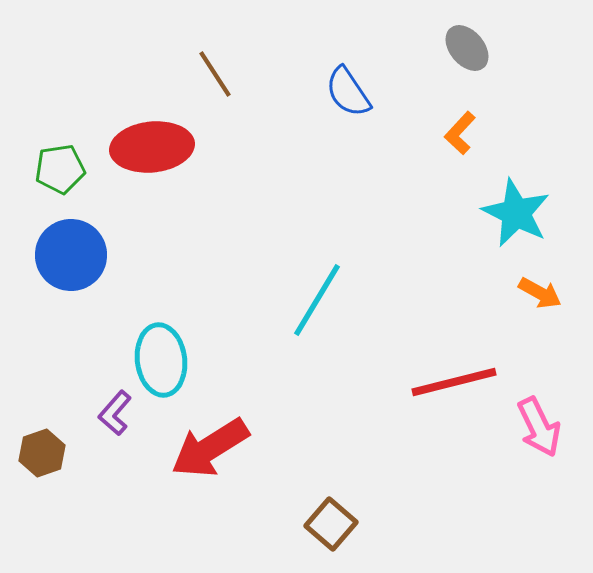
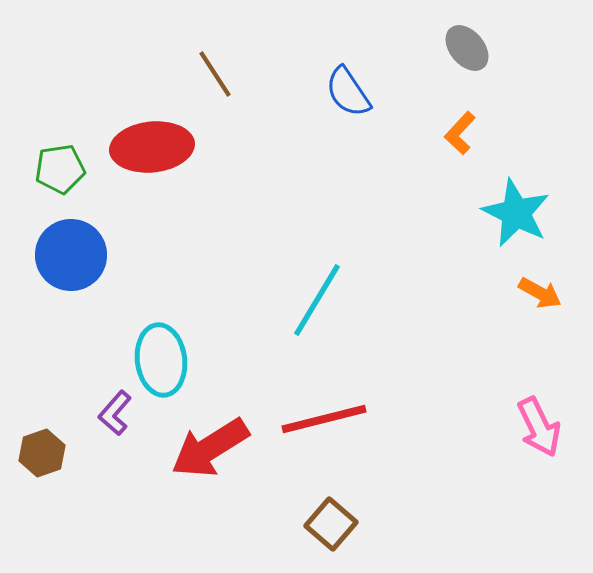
red line: moved 130 px left, 37 px down
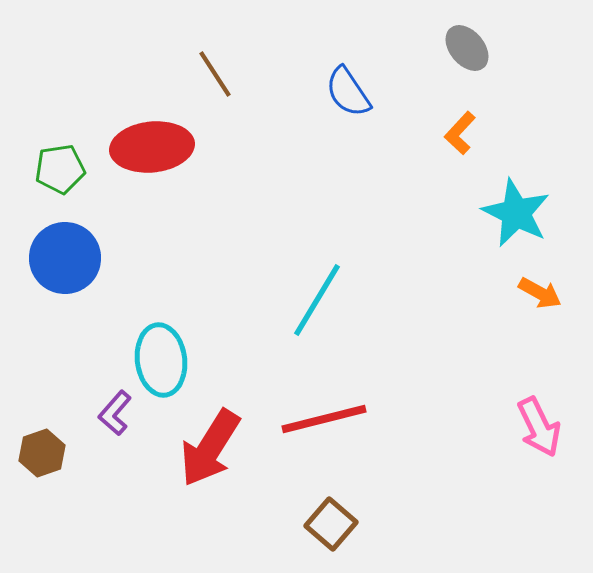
blue circle: moved 6 px left, 3 px down
red arrow: rotated 26 degrees counterclockwise
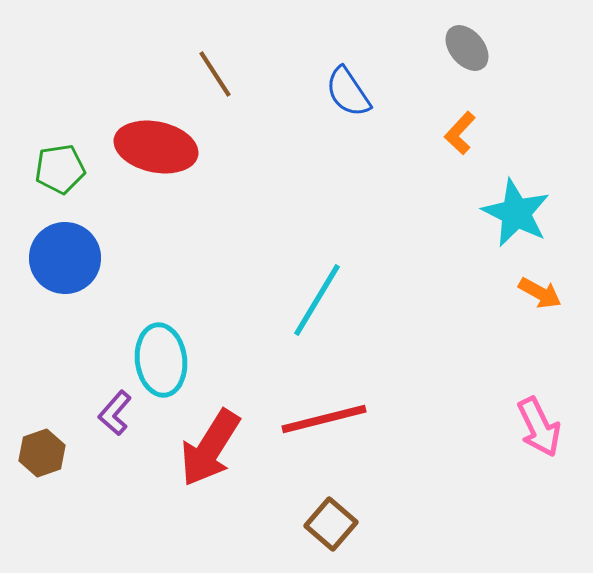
red ellipse: moved 4 px right; rotated 18 degrees clockwise
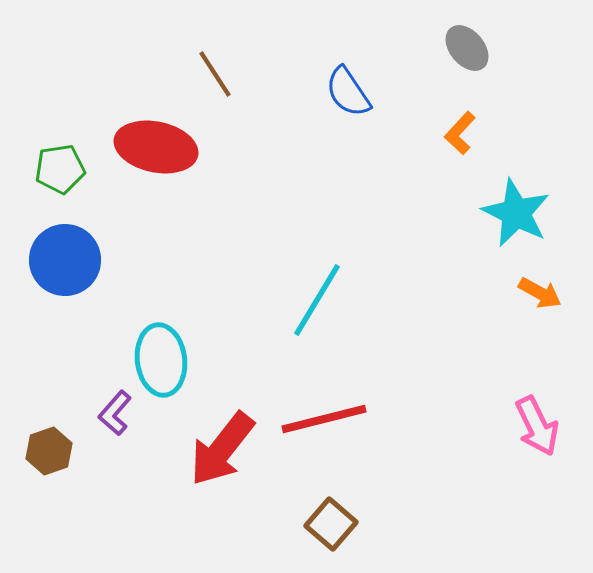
blue circle: moved 2 px down
pink arrow: moved 2 px left, 1 px up
red arrow: moved 12 px right, 1 px down; rotated 6 degrees clockwise
brown hexagon: moved 7 px right, 2 px up
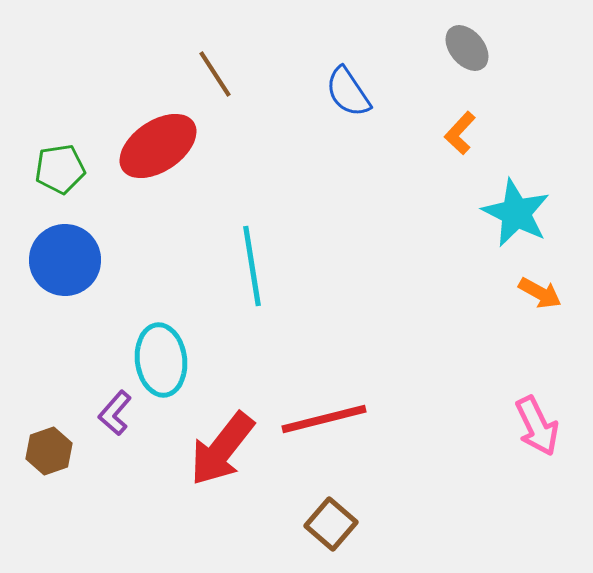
red ellipse: moved 2 px right, 1 px up; rotated 46 degrees counterclockwise
cyan line: moved 65 px left, 34 px up; rotated 40 degrees counterclockwise
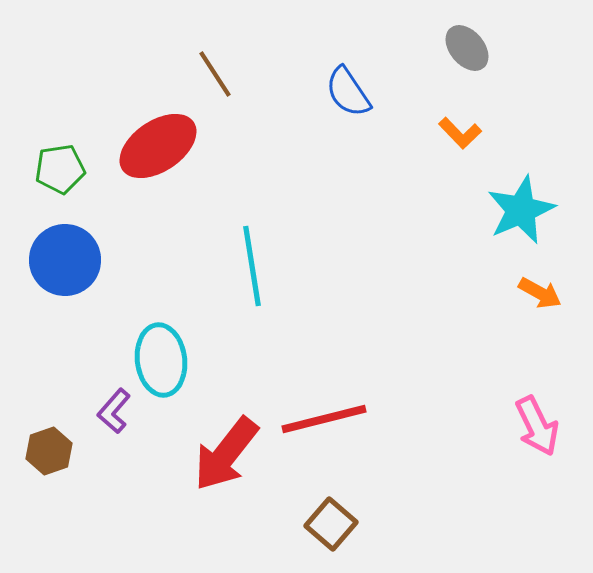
orange L-shape: rotated 87 degrees counterclockwise
cyan star: moved 5 px right, 3 px up; rotated 22 degrees clockwise
purple L-shape: moved 1 px left, 2 px up
red arrow: moved 4 px right, 5 px down
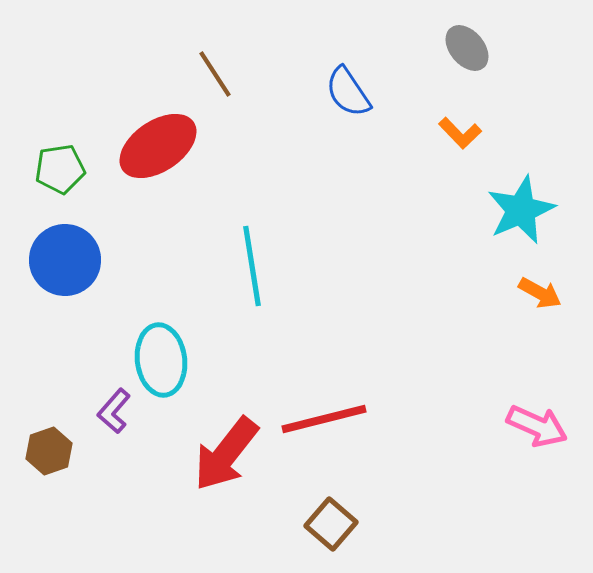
pink arrow: rotated 40 degrees counterclockwise
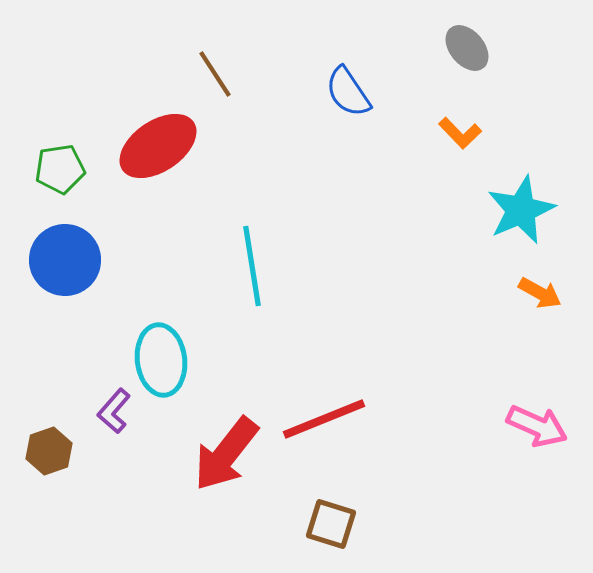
red line: rotated 8 degrees counterclockwise
brown square: rotated 24 degrees counterclockwise
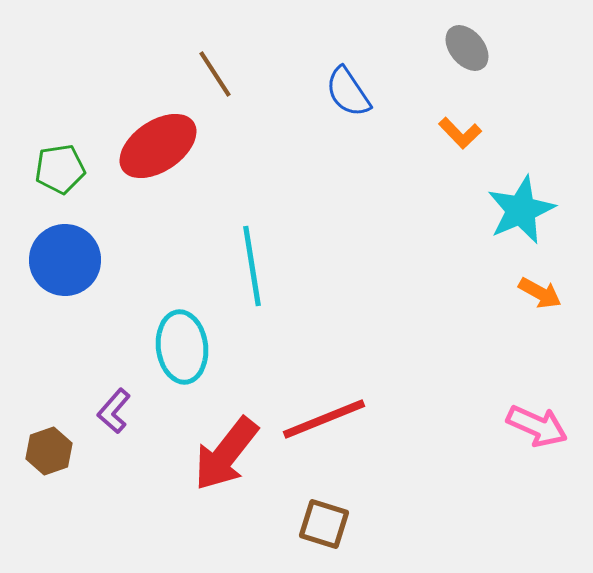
cyan ellipse: moved 21 px right, 13 px up
brown square: moved 7 px left
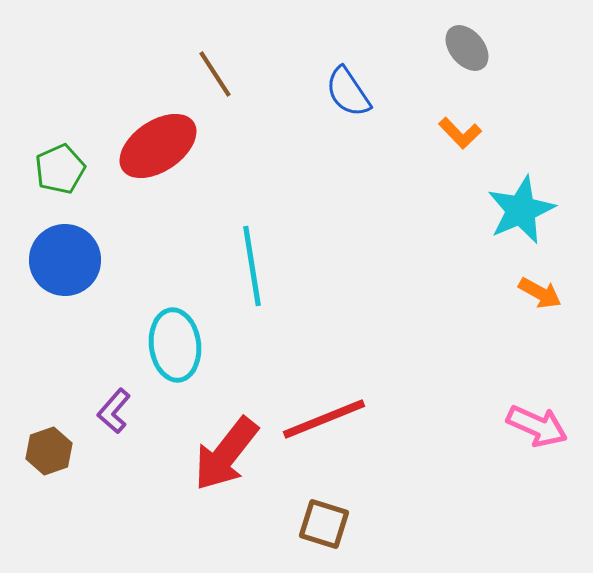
green pentagon: rotated 15 degrees counterclockwise
cyan ellipse: moved 7 px left, 2 px up
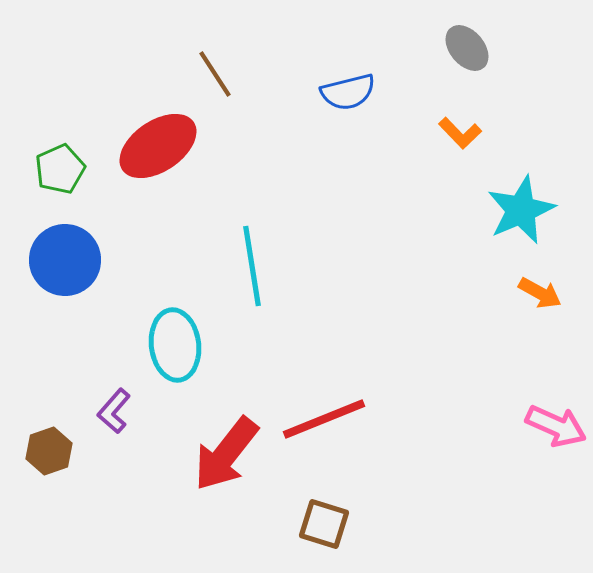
blue semicircle: rotated 70 degrees counterclockwise
pink arrow: moved 19 px right
